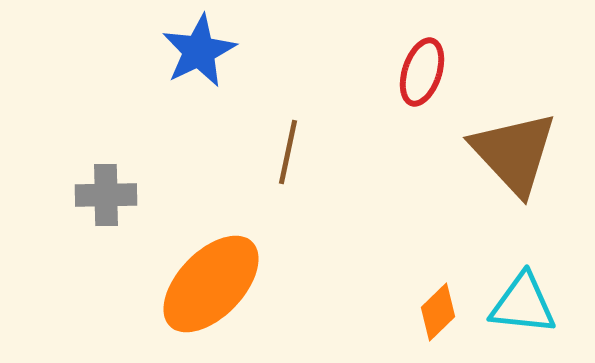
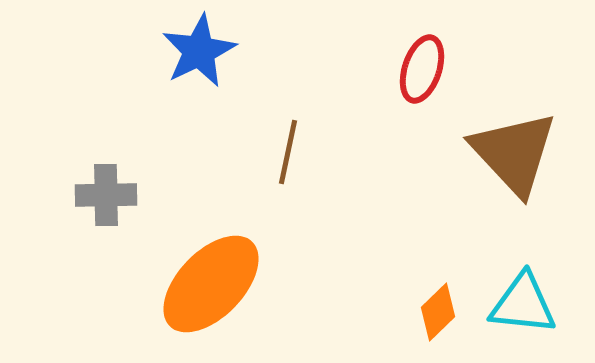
red ellipse: moved 3 px up
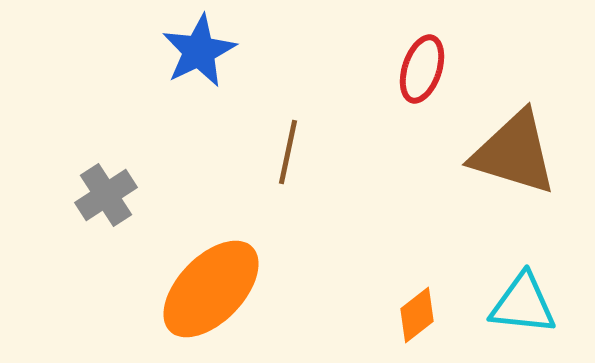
brown triangle: rotated 30 degrees counterclockwise
gray cross: rotated 32 degrees counterclockwise
orange ellipse: moved 5 px down
orange diamond: moved 21 px left, 3 px down; rotated 6 degrees clockwise
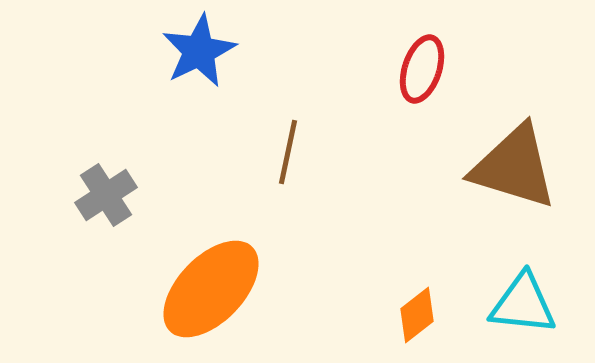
brown triangle: moved 14 px down
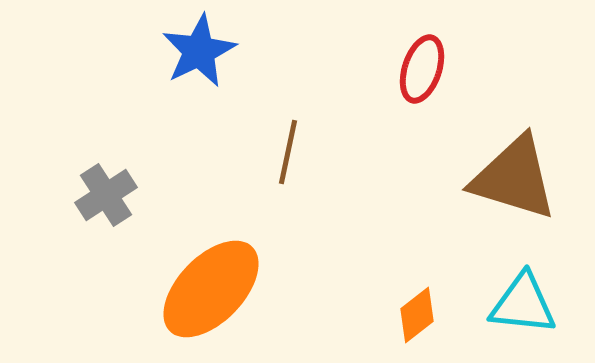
brown triangle: moved 11 px down
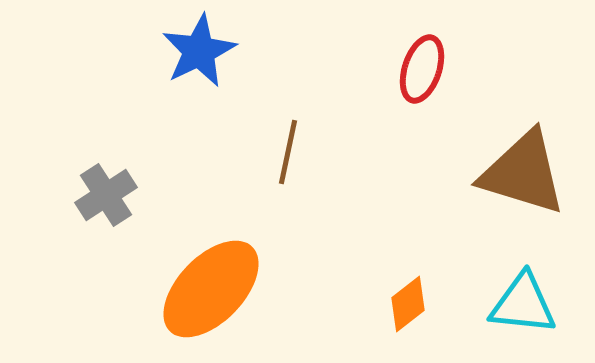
brown triangle: moved 9 px right, 5 px up
orange diamond: moved 9 px left, 11 px up
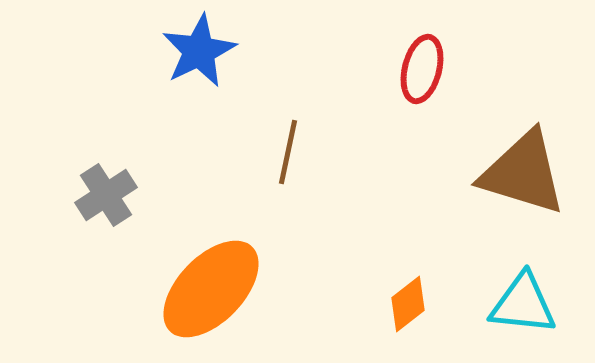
red ellipse: rotated 4 degrees counterclockwise
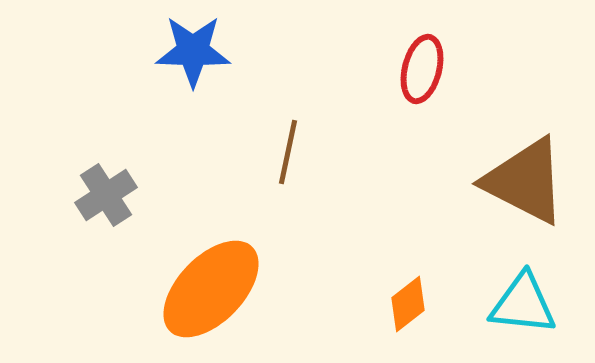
blue star: moved 6 px left; rotated 28 degrees clockwise
brown triangle: moved 2 px right, 8 px down; rotated 10 degrees clockwise
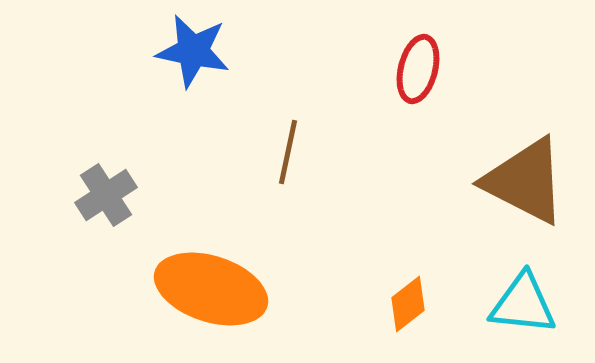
blue star: rotated 10 degrees clockwise
red ellipse: moved 4 px left
orange ellipse: rotated 64 degrees clockwise
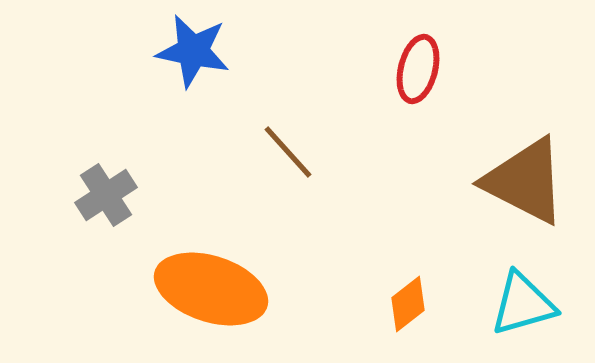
brown line: rotated 54 degrees counterclockwise
cyan triangle: rotated 22 degrees counterclockwise
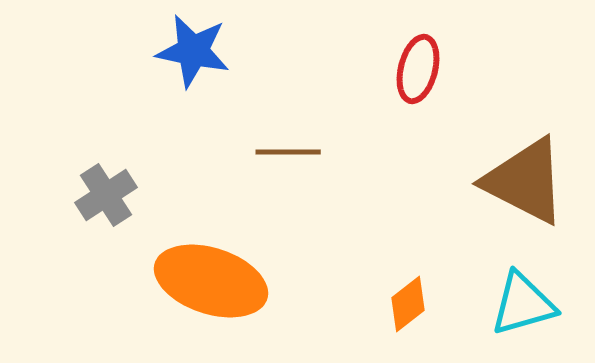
brown line: rotated 48 degrees counterclockwise
orange ellipse: moved 8 px up
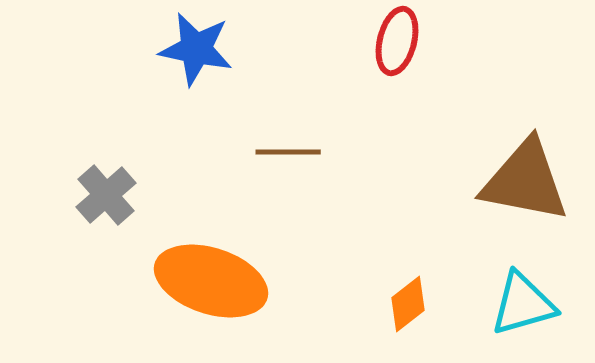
blue star: moved 3 px right, 2 px up
red ellipse: moved 21 px left, 28 px up
brown triangle: rotated 16 degrees counterclockwise
gray cross: rotated 8 degrees counterclockwise
